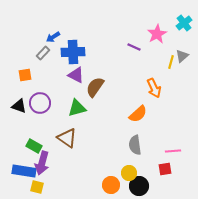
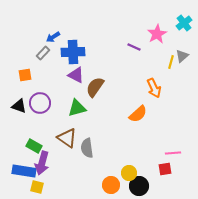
gray semicircle: moved 48 px left, 3 px down
pink line: moved 2 px down
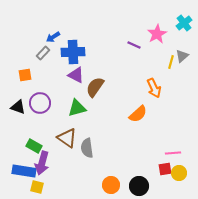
purple line: moved 2 px up
black triangle: moved 1 px left, 1 px down
yellow circle: moved 50 px right
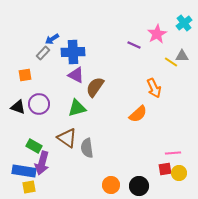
blue arrow: moved 1 px left, 2 px down
gray triangle: rotated 40 degrees clockwise
yellow line: rotated 72 degrees counterclockwise
purple circle: moved 1 px left, 1 px down
yellow square: moved 8 px left; rotated 24 degrees counterclockwise
